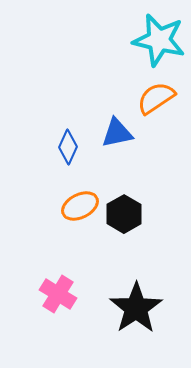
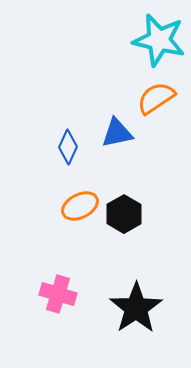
pink cross: rotated 15 degrees counterclockwise
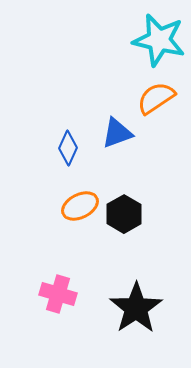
blue triangle: rotated 8 degrees counterclockwise
blue diamond: moved 1 px down
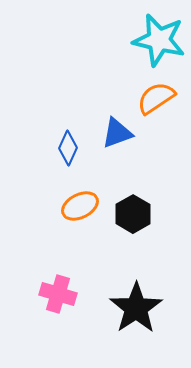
black hexagon: moved 9 px right
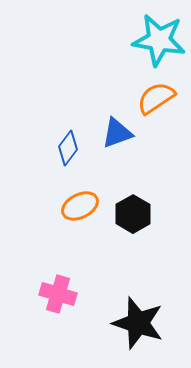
cyan star: rotated 4 degrees counterclockwise
blue diamond: rotated 12 degrees clockwise
black star: moved 2 px right, 15 px down; rotated 20 degrees counterclockwise
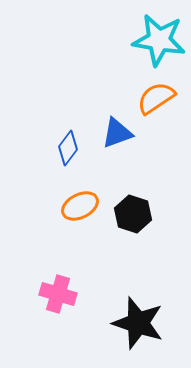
black hexagon: rotated 12 degrees counterclockwise
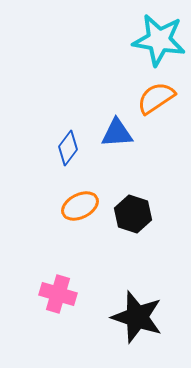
blue triangle: rotated 16 degrees clockwise
black star: moved 1 px left, 6 px up
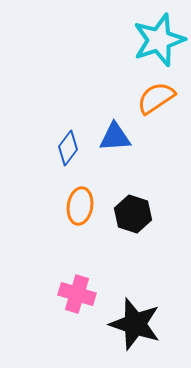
cyan star: rotated 28 degrees counterclockwise
blue triangle: moved 2 px left, 4 px down
orange ellipse: rotated 54 degrees counterclockwise
pink cross: moved 19 px right
black star: moved 2 px left, 7 px down
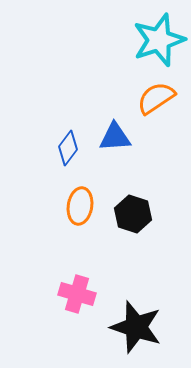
black star: moved 1 px right, 3 px down
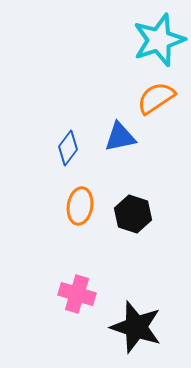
blue triangle: moved 5 px right; rotated 8 degrees counterclockwise
